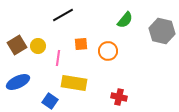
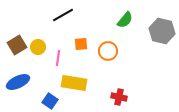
yellow circle: moved 1 px down
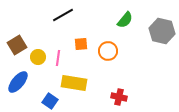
yellow circle: moved 10 px down
blue ellipse: rotated 25 degrees counterclockwise
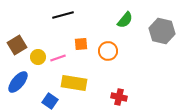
black line: rotated 15 degrees clockwise
pink line: rotated 63 degrees clockwise
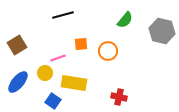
yellow circle: moved 7 px right, 16 px down
blue square: moved 3 px right
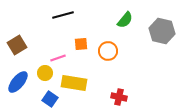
blue square: moved 3 px left, 2 px up
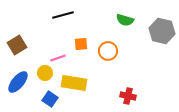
green semicircle: rotated 66 degrees clockwise
red cross: moved 9 px right, 1 px up
